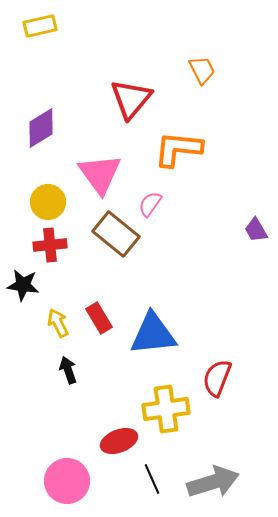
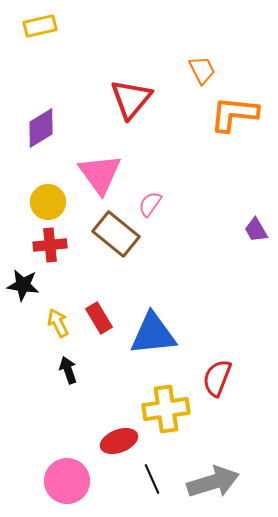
orange L-shape: moved 56 px right, 35 px up
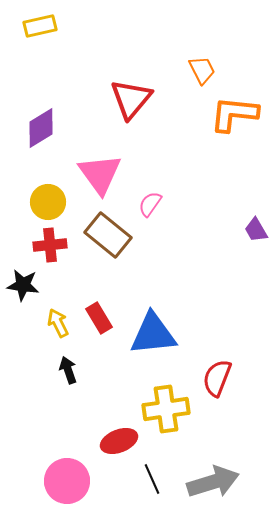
brown rectangle: moved 8 px left, 1 px down
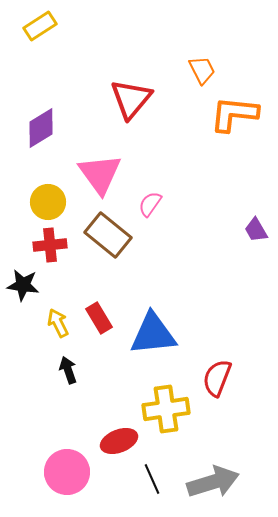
yellow rectangle: rotated 20 degrees counterclockwise
pink circle: moved 9 px up
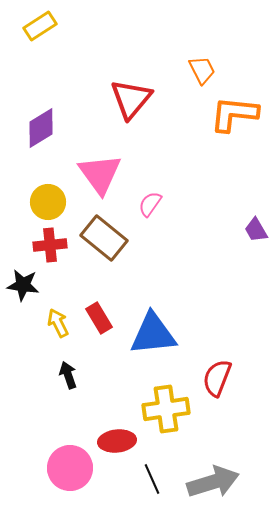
brown rectangle: moved 4 px left, 3 px down
black arrow: moved 5 px down
red ellipse: moved 2 px left; rotated 15 degrees clockwise
pink circle: moved 3 px right, 4 px up
